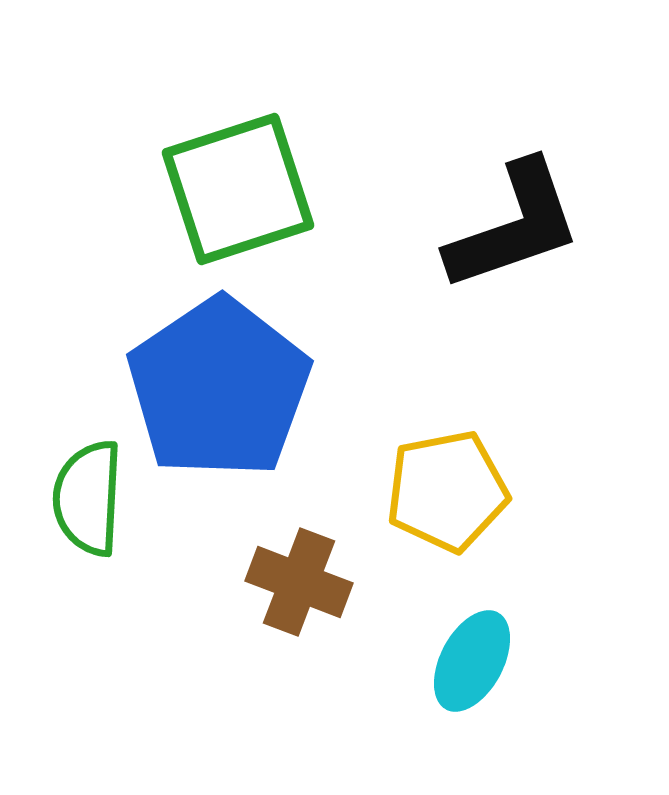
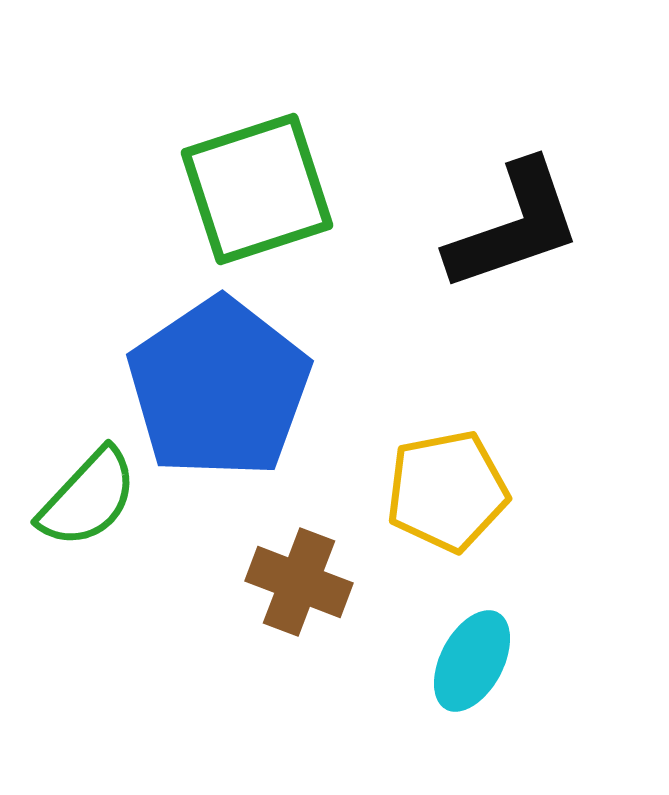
green square: moved 19 px right
green semicircle: rotated 140 degrees counterclockwise
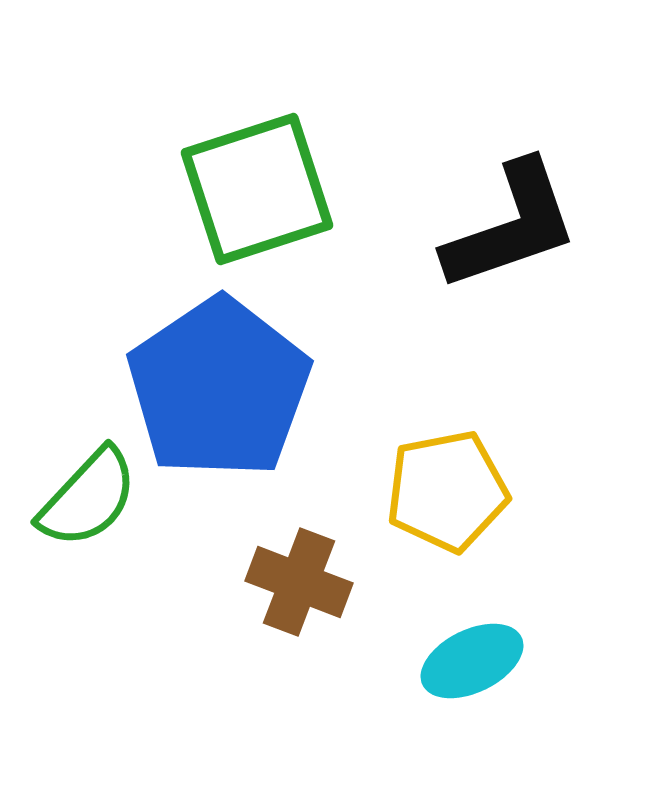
black L-shape: moved 3 px left
cyan ellipse: rotated 36 degrees clockwise
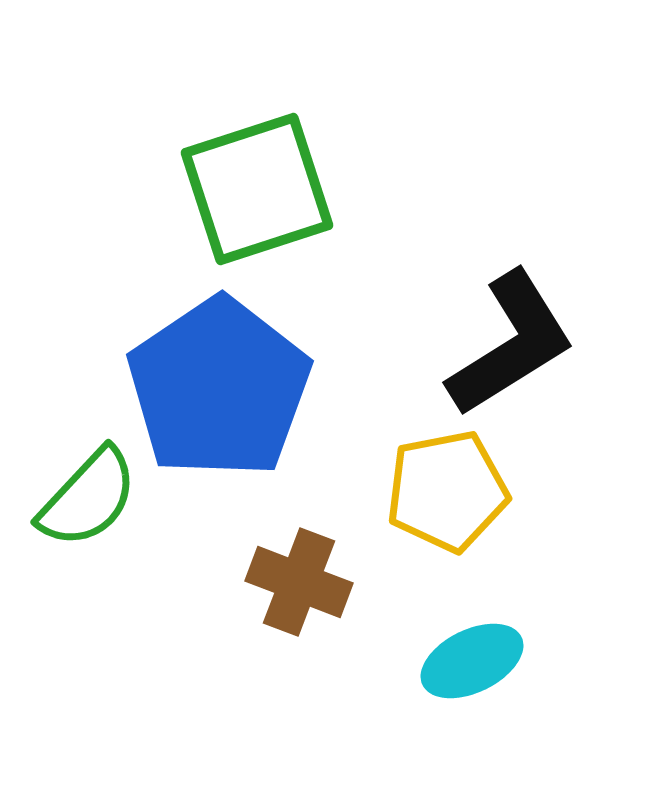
black L-shape: moved 118 px down; rotated 13 degrees counterclockwise
